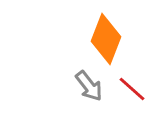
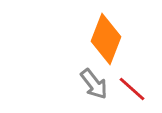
gray arrow: moved 5 px right, 2 px up
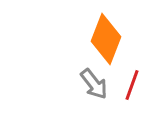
red line: moved 4 px up; rotated 68 degrees clockwise
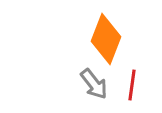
red line: rotated 12 degrees counterclockwise
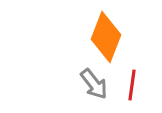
orange diamond: moved 2 px up
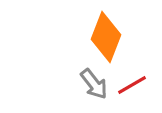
red line: rotated 52 degrees clockwise
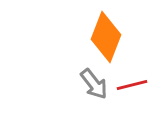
red line: rotated 16 degrees clockwise
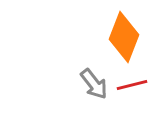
orange diamond: moved 18 px right
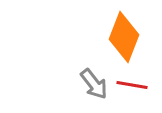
red line: rotated 24 degrees clockwise
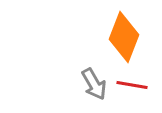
gray arrow: rotated 8 degrees clockwise
